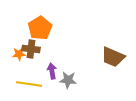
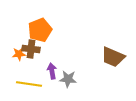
orange pentagon: moved 2 px down; rotated 10 degrees clockwise
gray star: moved 1 px up
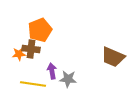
yellow line: moved 4 px right
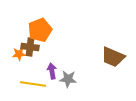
brown cross: moved 1 px left, 2 px up
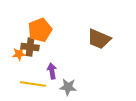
brown trapezoid: moved 14 px left, 18 px up
gray star: moved 8 px down
